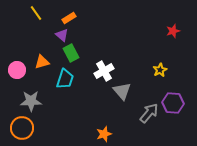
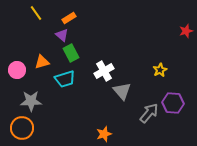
red star: moved 13 px right
cyan trapezoid: rotated 55 degrees clockwise
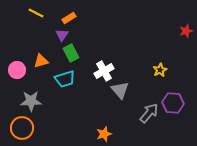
yellow line: rotated 28 degrees counterclockwise
purple triangle: rotated 24 degrees clockwise
orange triangle: moved 1 px left, 1 px up
gray triangle: moved 2 px left, 1 px up
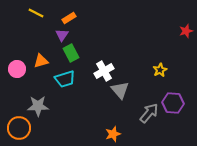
pink circle: moved 1 px up
gray star: moved 7 px right, 5 px down
orange circle: moved 3 px left
orange star: moved 9 px right
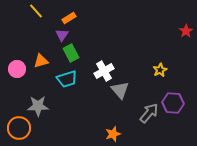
yellow line: moved 2 px up; rotated 21 degrees clockwise
red star: rotated 16 degrees counterclockwise
cyan trapezoid: moved 2 px right
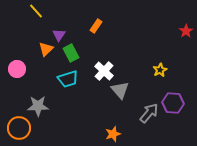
orange rectangle: moved 27 px right, 8 px down; rotated 24 degrees counterclockwise
purple triangle: moved 3 px left
orange triangle: moved 5 px right, 12 px up; rotated 28 degrees counterclockwise
white cross: rotated 18 degrees counterclockwise
cyan trapezoid: moved 1 px right
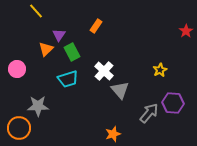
green rectangle: moved 1 px right, 1 px up
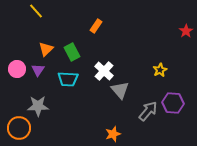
purple triangle: moved 21 px left, 35 px down
cyan trapezoid: rotated 20 degrees clockwise
gray arrow: moved 1 px left, 2 px up
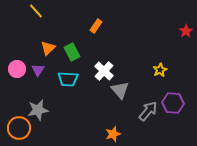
orange triangle: moved 2 px right, 1 px up
gray star: moved 4 px down; rotated 10 degrees counterclockwise
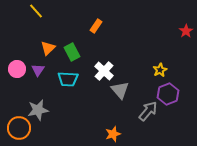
purple hexagon: moved 5 px left, 9 px up; rotated 25 degrees counterclockwise
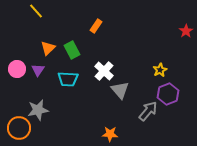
green rectangle: moved 2 px up
orange star: moved 3 px left; rotated 21 degrees clockwise
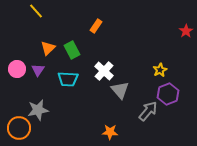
orange star: moved 2 px up
